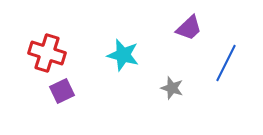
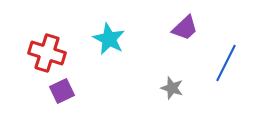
purple trapezoid: moved 4 px left
cyan star: moved 14 px left, 16 px up; rotated 12 degrees clockwise
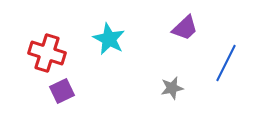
gray star: rotated 30 degrees counterclockwise
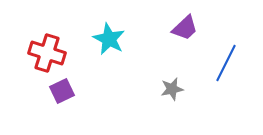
gray star: moved 1 px down
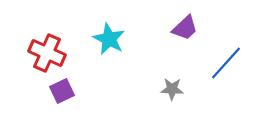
red cross: rotated 6 degrees clockwise
blue line: rotated 15 degrees clockwise
gray star: rotated 15 degrees clockwise
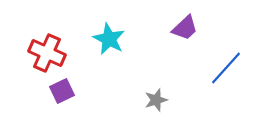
blue line: moved 5 px down
gray star: moved 16 px left, 11 px down; rotated 20 degrees counterclockwise
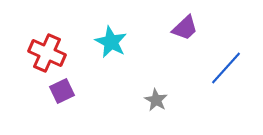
cyan star: moved 2 px right, 3 px down
gray star: rotated 25 degrees counterclockwise
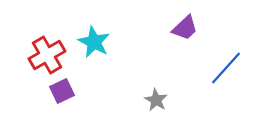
cyan star: moved 17 px left
red cross: moved 2 px down; rotated 36 degrees clockwise
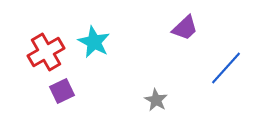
red cross: moved 1 px left, 3 px up
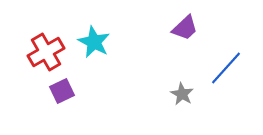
gray star: moved 26 px right, 6 px up
